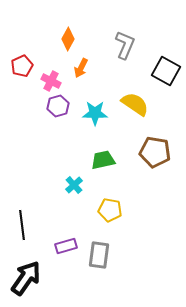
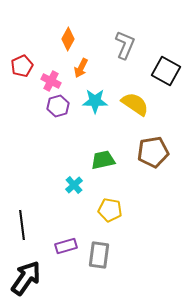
cyan star: moved 12 px up
brown pentagon: moved 2 px left; rotated 20 degrees counterclockwise
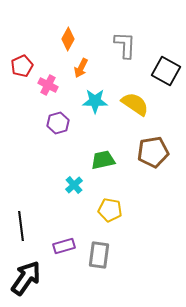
gray L-shape: rotated 20 degrees counterclockwise
pink cross: moved 3 px left, 4 px down
purple hexagon: moved 17 px down
black line: moved 1 px left, 1 px down
purple rectangle: moved 2 px left
